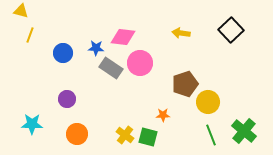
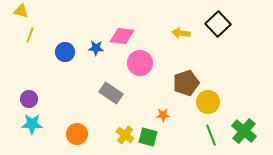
black square: moved 13 px left, 6 px up
pink diamond: moved 1 px left, 1 px up
blue circle: moved 2 px right, 1 px up
gray rectangle: moved 25 px down
brown pentagon: moved 1 px right, 1 px up
purple circle: moved 38 px left
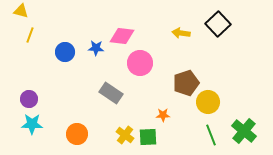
green square: rotated 18 degrees counterclockwise
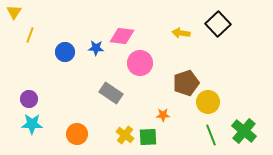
yellow triangle: moved 7 px left, 1 px down; rotated 49 degrees clockwise
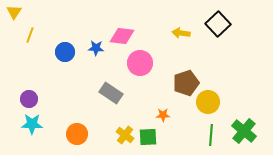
green line: rotated 25 degrees clockwise
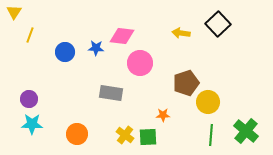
gray rectangle: rotated 25 degrees counterclockwise
green cross: moved 2 px right
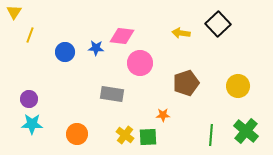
gray rectangle: moved 1 px right, 1 px down
yellow circle: moved 30 px right, 16 px up
